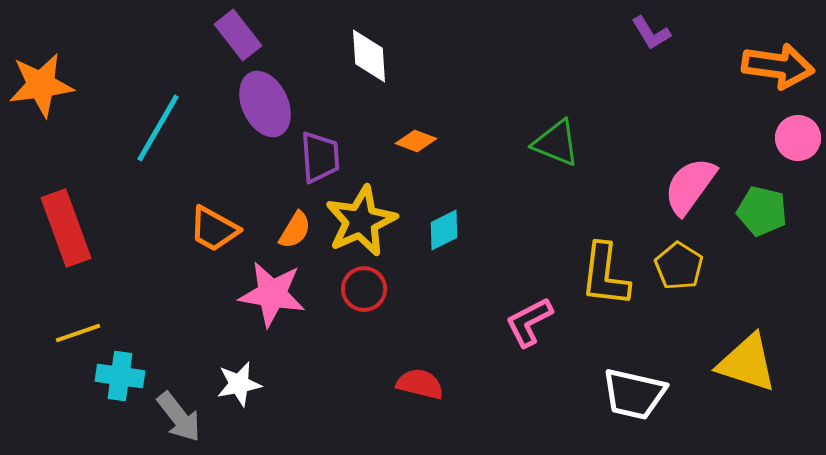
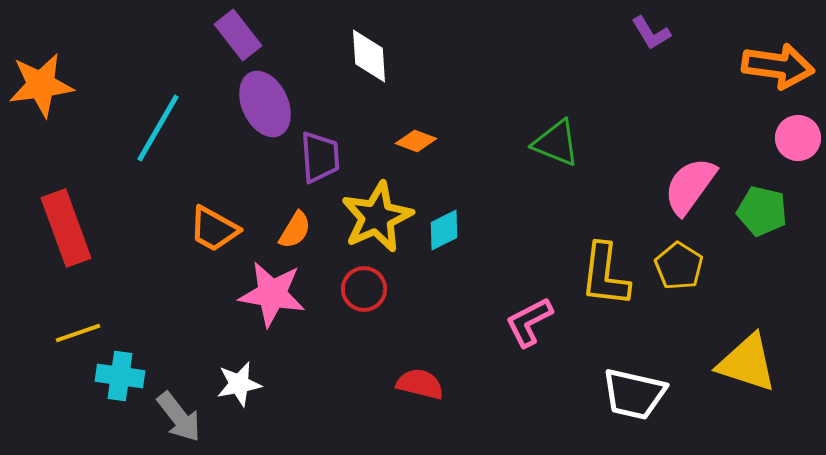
yellow star: moved 16 px right, 4 px up
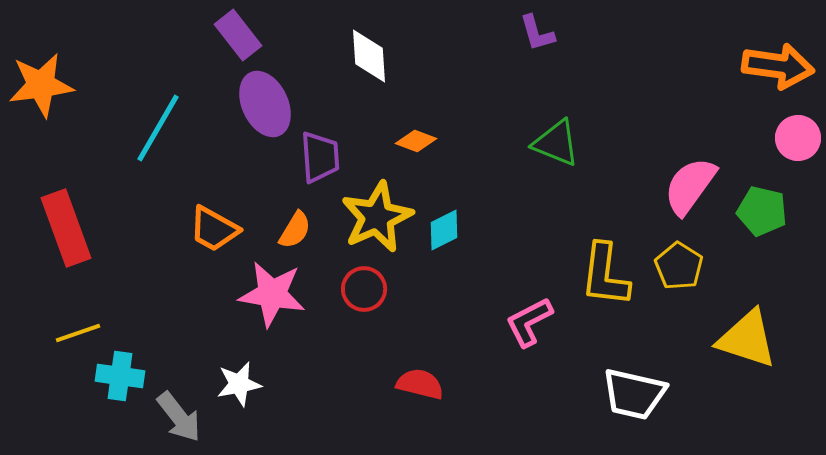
purple L-shape: moved 114 px left; rotated 15 degrees clockwise
yellow triangle: moved 24 px up
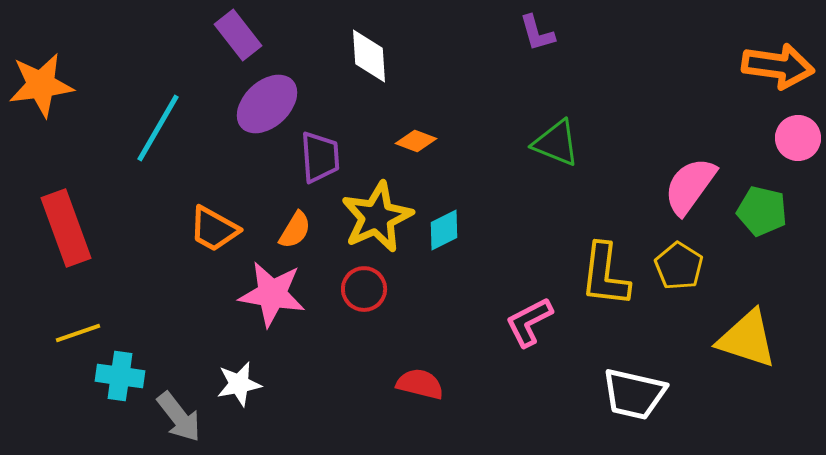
purple ellipse: moved 2 px right; rotated 72 degrees clockwise
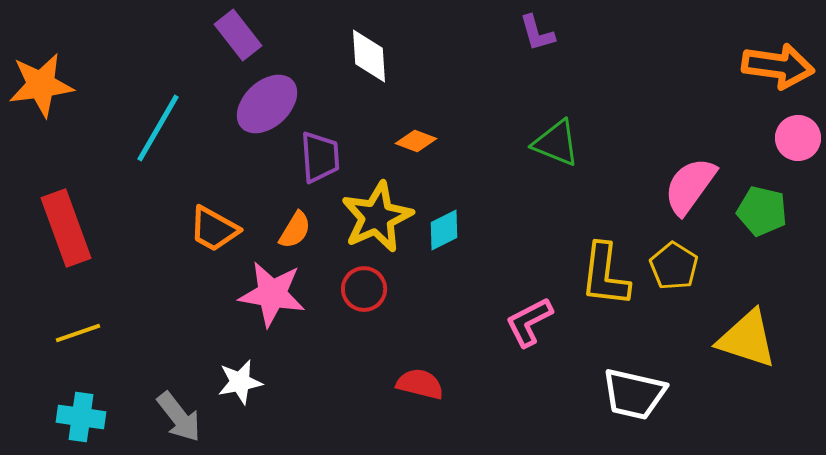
yellow pentagon: moved 5 px left
cyan cross: moved 39 px left, 41 px down
white star: moved 1 px right, 2 px up
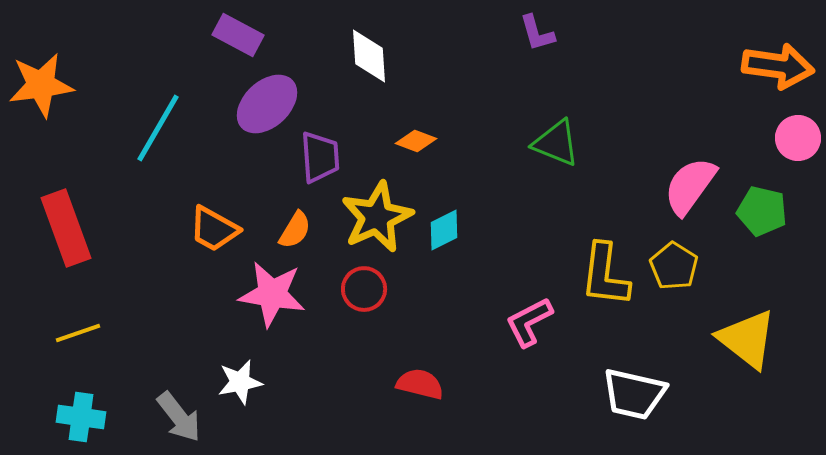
purple rectangle: rotated 24 degrees counterclockwise
yellow triangle: rotated 20 degrees clockwise
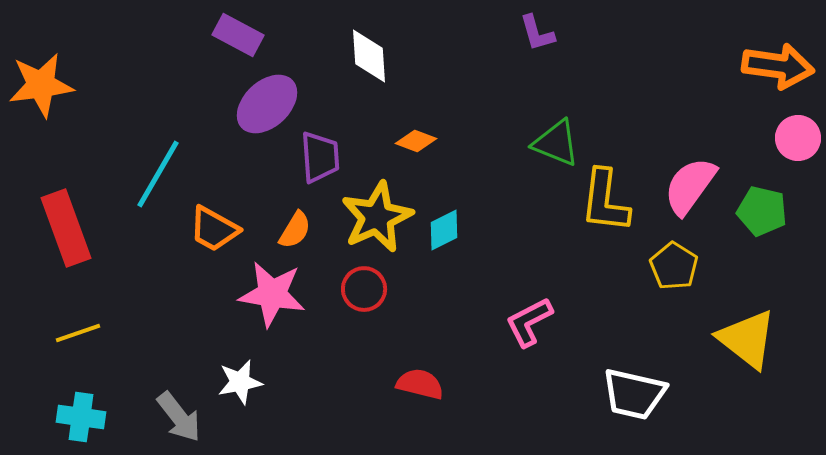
cyan line: moved 46 px down
yellow L-shape: moved 74 px up
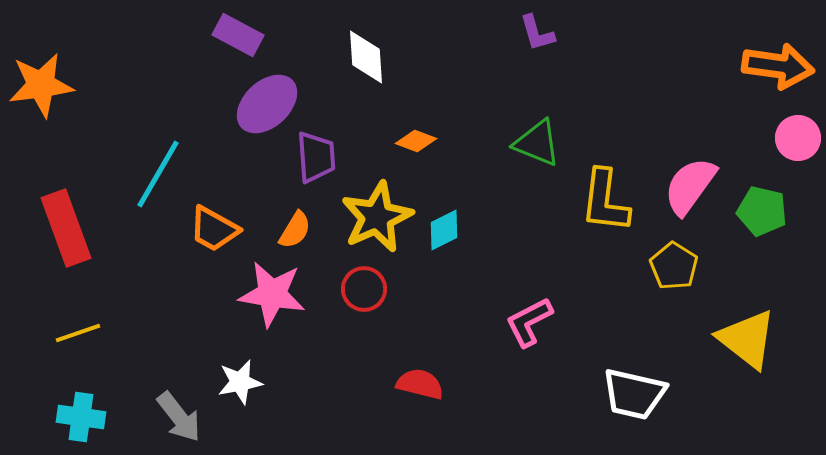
white diamond: moved 3 px left, 1 px down
green triangle: moved 19 px left
purple trapezoid: moved 4 px left
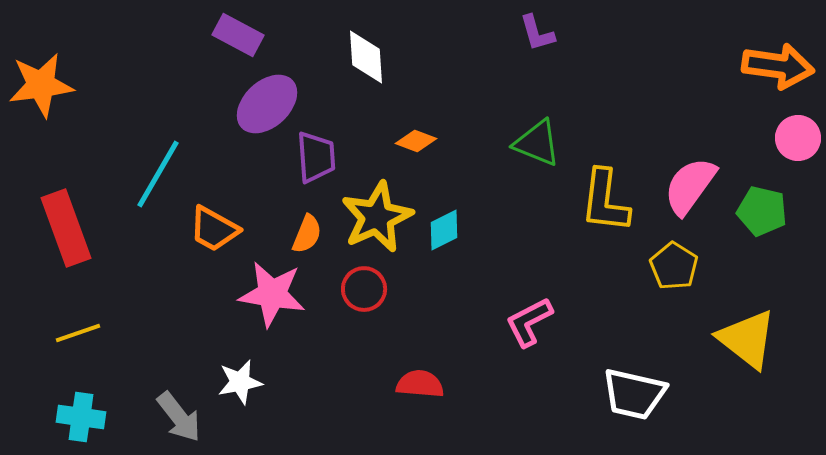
orange semicircle: moved 12 px right, 4 px down; rotated 9 degrees counterclockwise
red semicircle: rotated 9 degrees counterclockwise
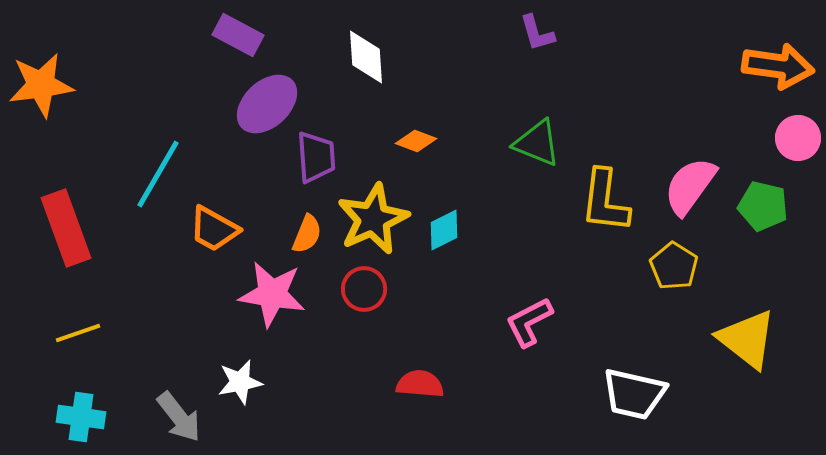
green pentagon: moved 1 px right, 5 px up
yellow star: moved 4 px left, 2 px down
